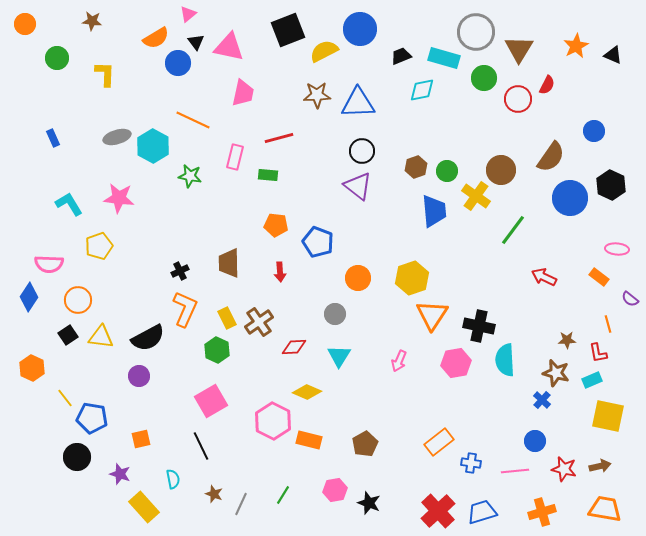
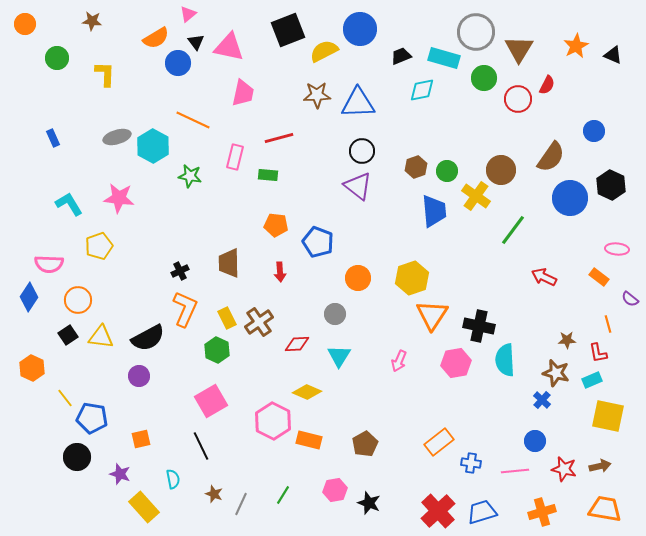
red diamond at (294, 347): moved 3 px right, 3 px up
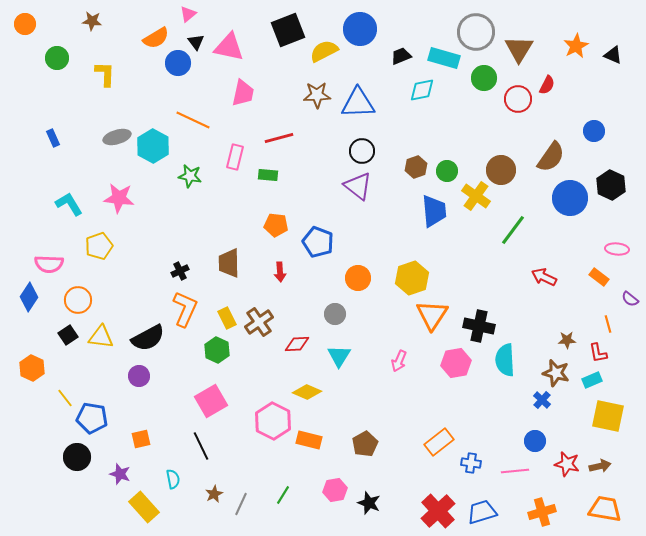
red star at (564, 469): moved 3 px right, 5 px up
brown star at (214, 494): rotated 24 degrees clockwise
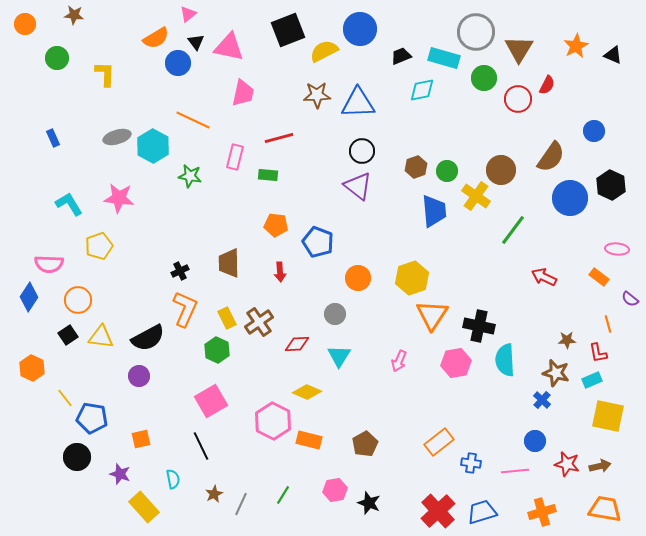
brown star at (92, 21): moved 18 px left, 6 px up
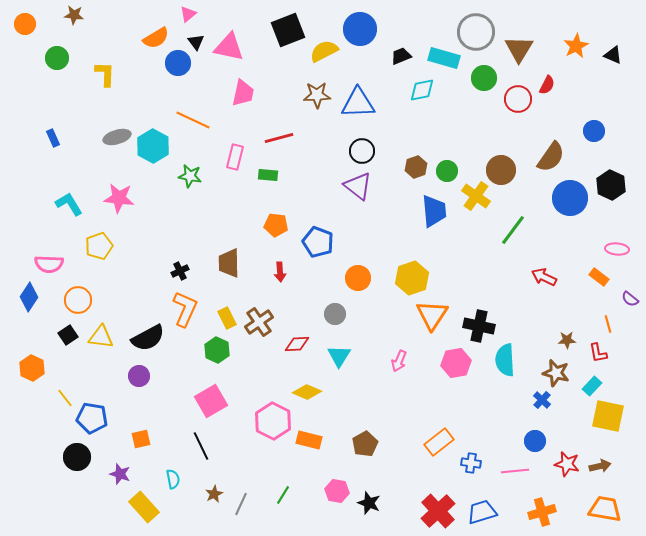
cyan rectangle at (592, 380): moved 6 px down; rotated 24 degrees counterclockwise
pink hexagon at (335, 490): moved 2 px right, 1 px down; rotated 20 degrees clockwise
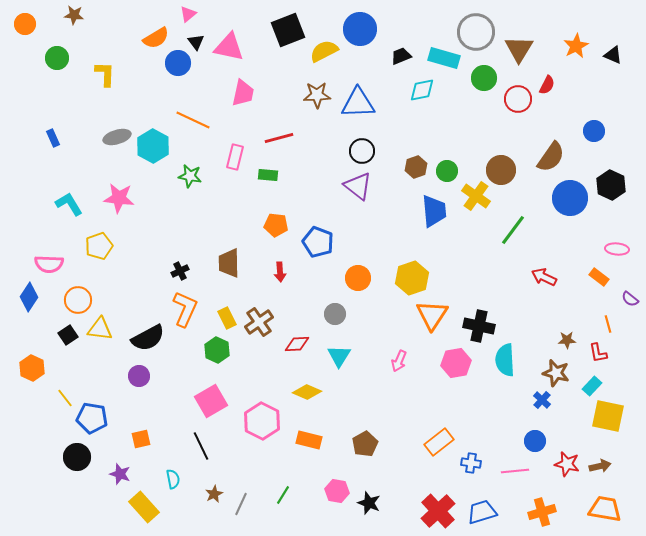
yellow triangle at (101, 337): moved 1 px left, 8 px up
pink hexagon at (273, 421): moved 11 px left
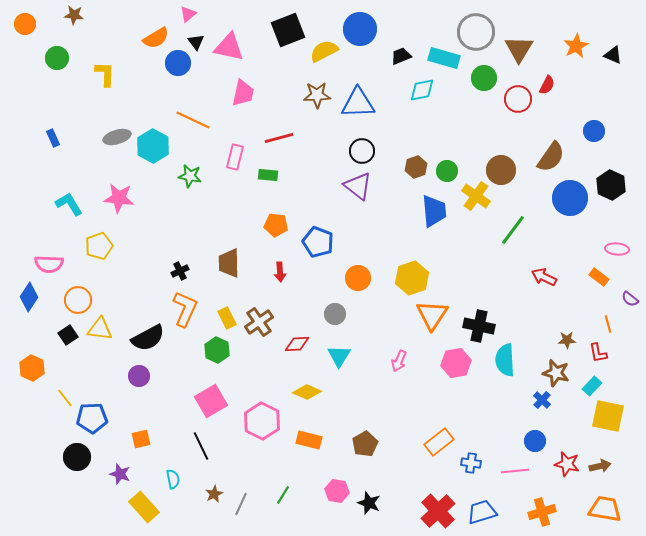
blue pentagon at (92, 418): rotated 12 degrees counterclockwise
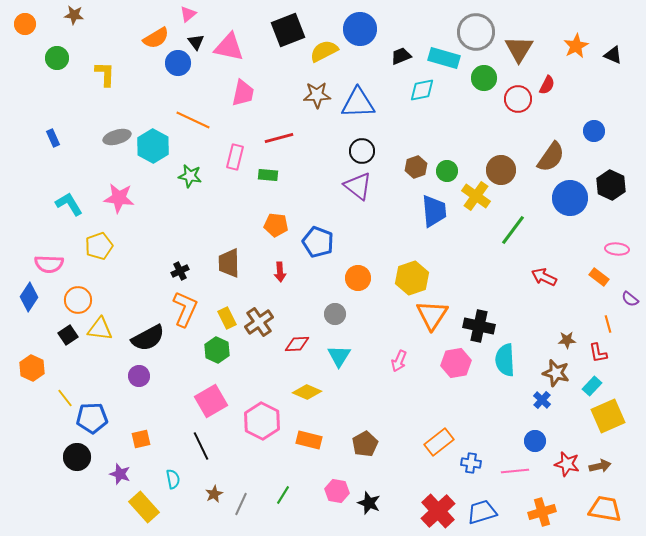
yellow square at (608, 416): rotated 36 degrees counterclockwise
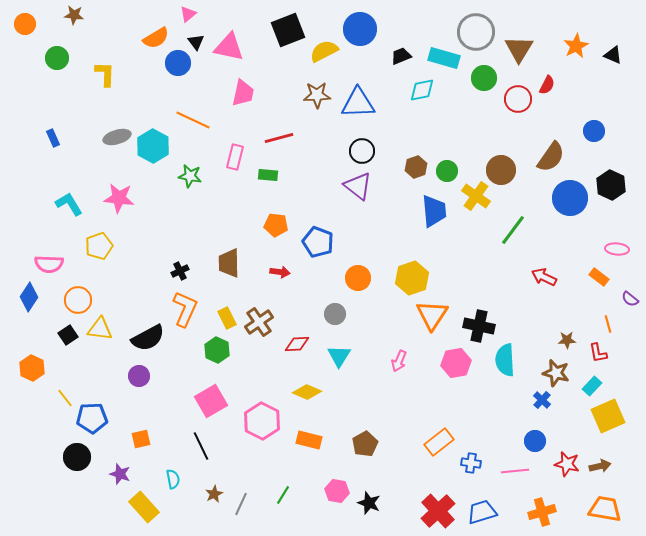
red arrow at (280, 272): rotated 78 degrees counterclockwise
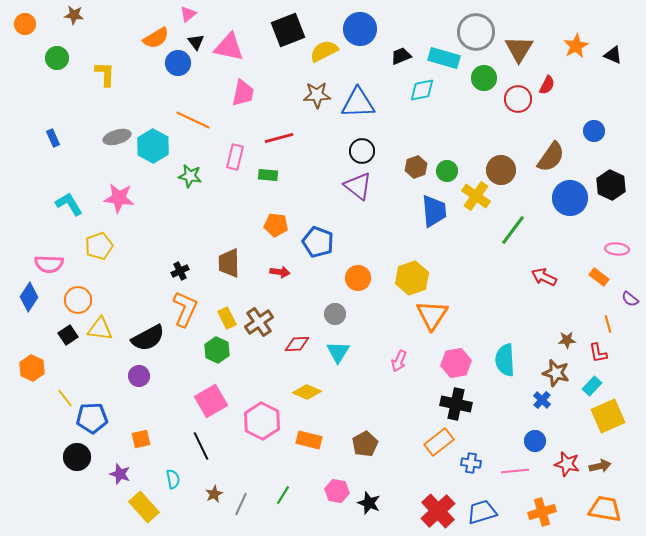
black cross at (479, 326): moved 23 px left, 78 px down
cyan triangle at (339, 356): moved 1 px left, 4 px up
